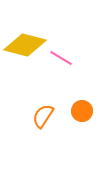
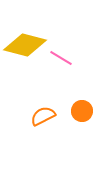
orange semicircle: rotated 30 degrees clockwise
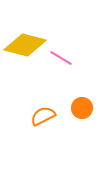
orange circle: moved 3 px up
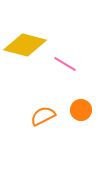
pink line: moved 4 px right, 6 px down
orange circle: moved 1 px left, 2 px down
